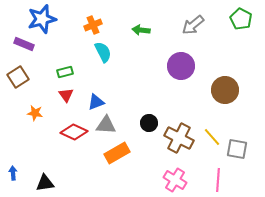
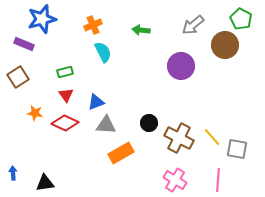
brown circle: moved 45 px up
red diamond: moved 9 px left, 9 px up
orange rectangle: moved 4 px right
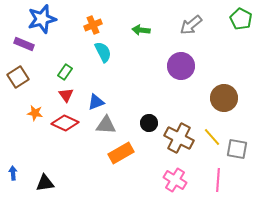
gray arrow: moved 2 px left
brown circle: moved 1 px left, 53 px down
green rectangle: rotated 42 degrees counterclockwise
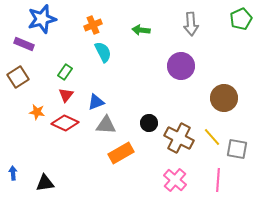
green pentagon: rotated 20 degrees clockwise
gray arrow: moved 1 px up; rotated 55 degrees counterclockwise
red triangle: rotated 14 degrees clockwise
orange star: moved 2 px right, 1 px up
pink cross: rotated 10 degrees clockwise
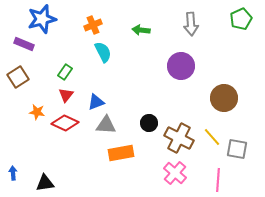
orange rectangle: rotated 20 degrees clockwise
pink cross: moved 7 px up
